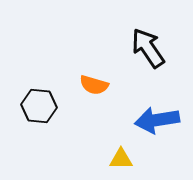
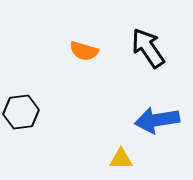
orange semicircle: moved 10 px left, 34 px up
black hexagon: moved 18 px left, 6 px down; rotated 12 degrees counterclockwise
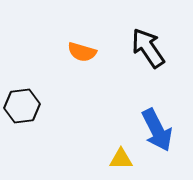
orange semicircle: moved 2 px left, 1 px down
black hexagon: moved 1 px right, 6 px up
blue arrow: moved 10 px down; rotated 108 degrees counterclockwise
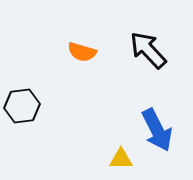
black arrow: moved 2 px down; rotated 9 degrees counterclockwise
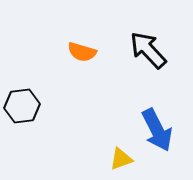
yellow triangle: rotated 20 degrees counterclockwise
